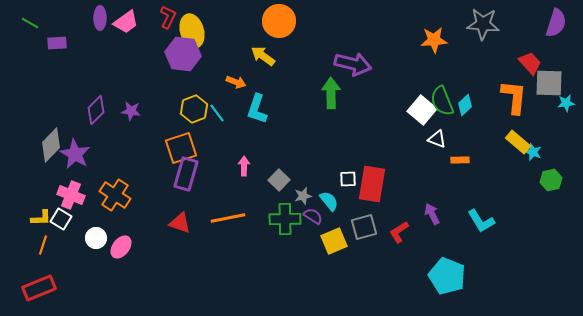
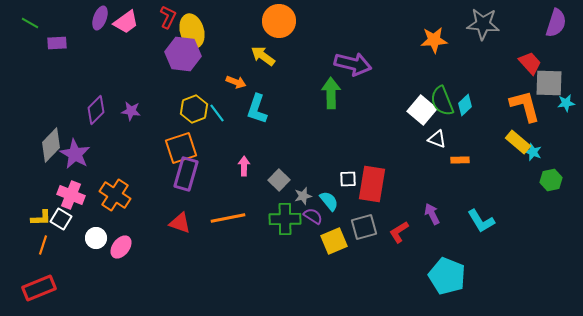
purple ellipse at (100, 18): rotated 20 degrees clockwise
orange L-shape at (514, 97): moved 11 px right, 9 px down; rotated 21 degrees counterclockwise
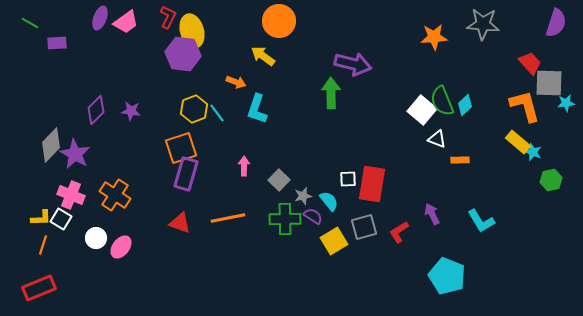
orange star at (434, 40): moved 3 px up
yellow square at (334, 241): rotated 8 degrees counterclockwise
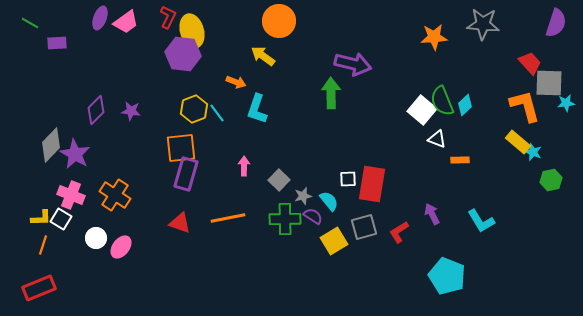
orange square at (181, 148): rotated 12 degrees clockwise
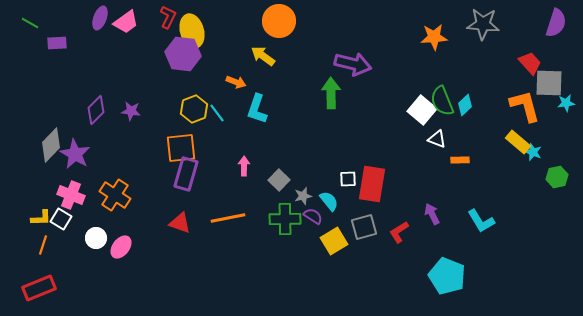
green hexagon at (551, 180): moved 6 px right, 3 px up
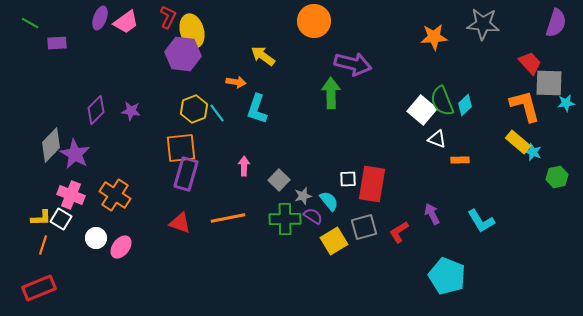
orange circle at (279, 21): moved 35 px right
orange arrow at (236, 82): rotated 12 degrees counterclockwise
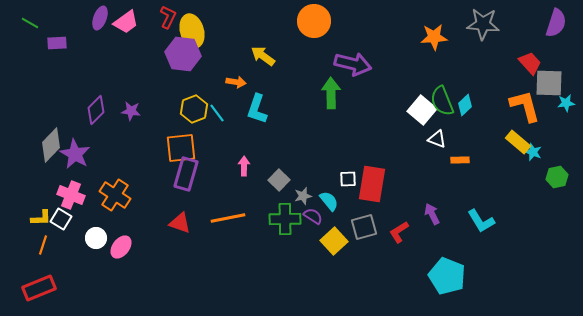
yellow square at (334, 241): rotated 12 degrees counterclockwise
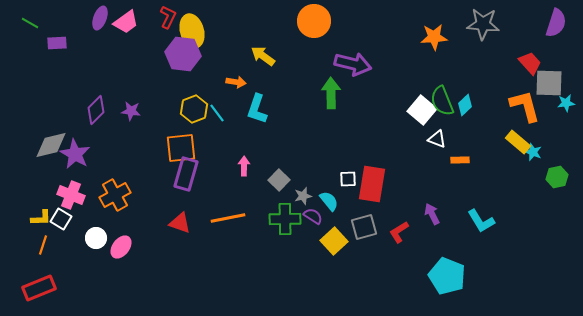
gray diamond at (51, 145): rotated 32 degrees clockwise
orange cross at (115, 195): rotated 28 degrees clockwise
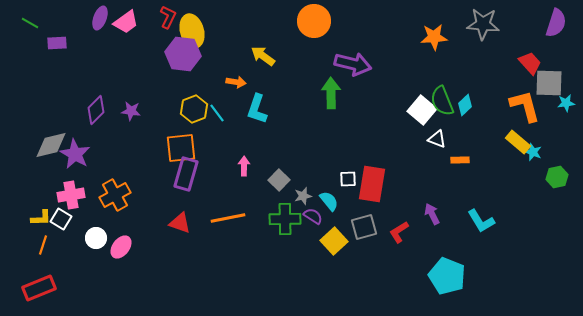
pink cross at (71, 195): rotated 32 degrees counterclockwise
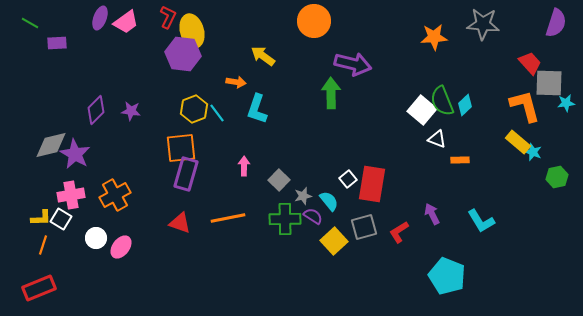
white square at (348, 179): rotated 36 degrees counterclockwise
